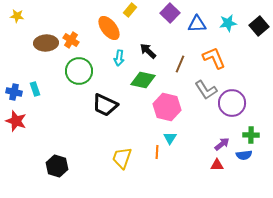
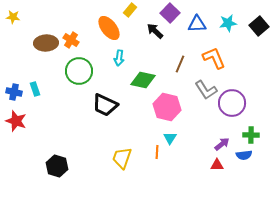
yellow star: moved 4 px left, 1 px down
black arrow: moved 7 px right, 20 px up
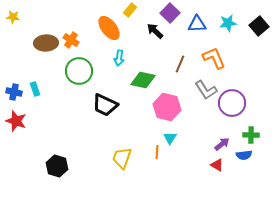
red triangle: rotated 32 degrees clockwise
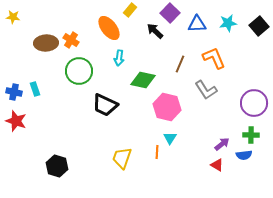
purple circle: moved 22 px right
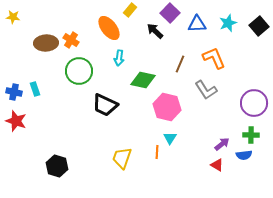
cyan star: rotated 12 degrees counterclockwise
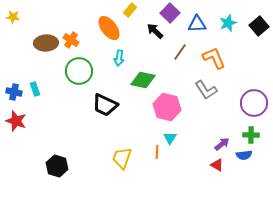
brown line: moved 12 px up; rotated 12 degrees clockwise
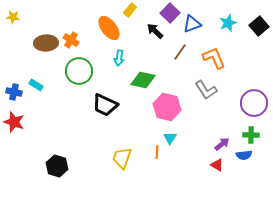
blue triangle: moved 5 px left; rotated 18 degrees counterclockwise
cyan rectangle: moved 1 px right, 4 px up; rotated 40 degrees counterclockwise
red star: moved 2 px left, 1 px down
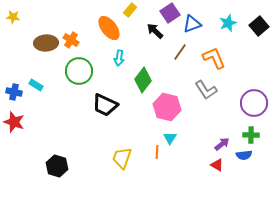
purple square: rotated 12 degrees clockwise
green diamond: rotated 65 degrees counterclockwise
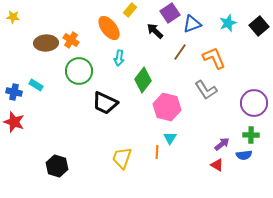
black trapezoid: moved 2 px up
